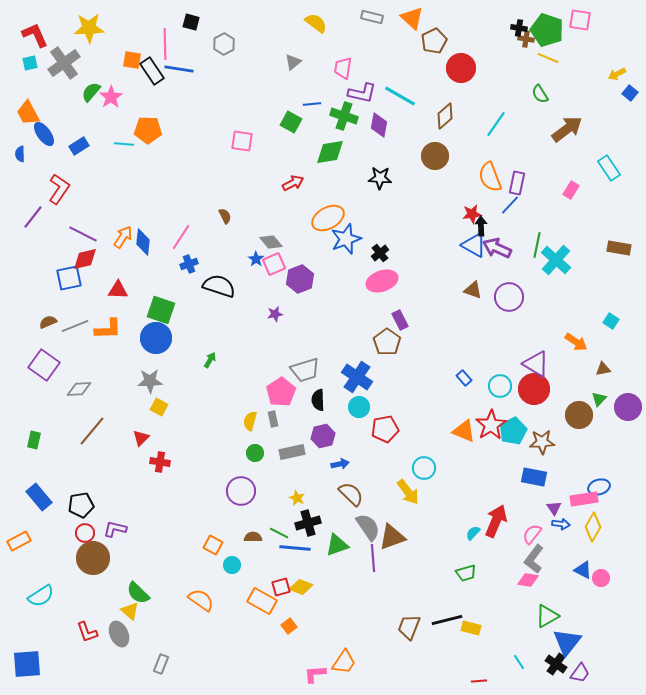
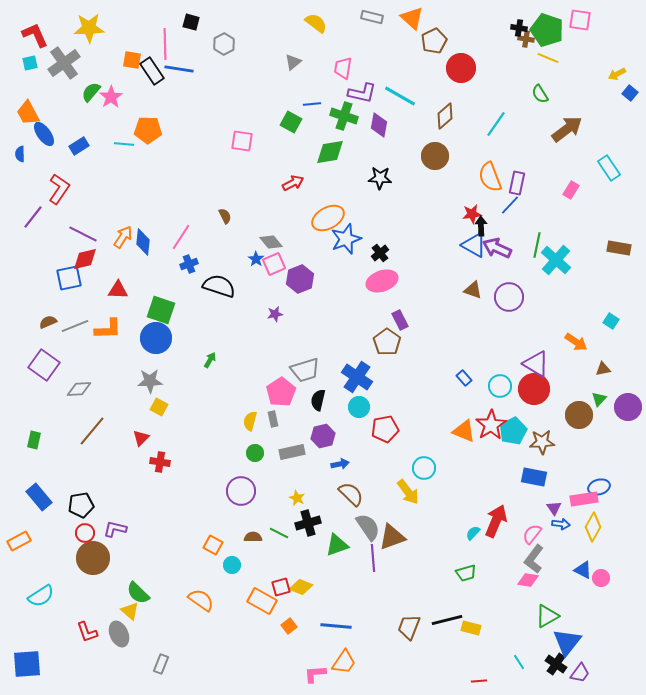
black semicircle at (318, 400): rotated 15 degrees clockwise
blue line at (295, 548): moved 41 px right, 78 px down
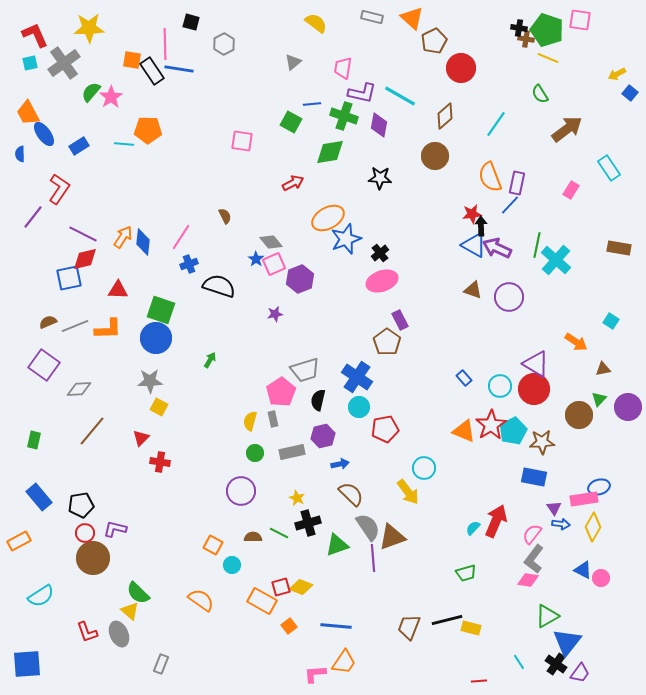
cyan semicircle at (473, 533): moved 5 px up
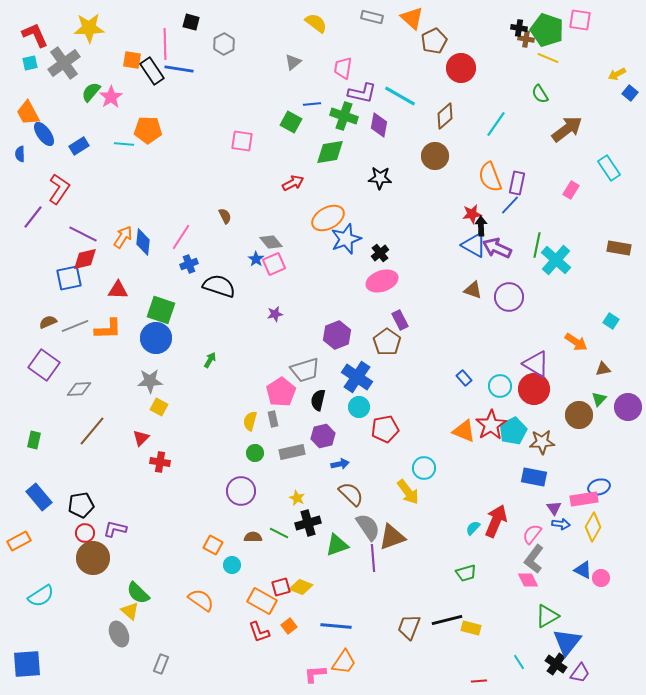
purple hexagon at (300, 279): moved 37 px right, 56 px down
pink diamond at (528, 580): rotated 55 degrees clockwise
red L-shape at (87, 632): moved 172 px right
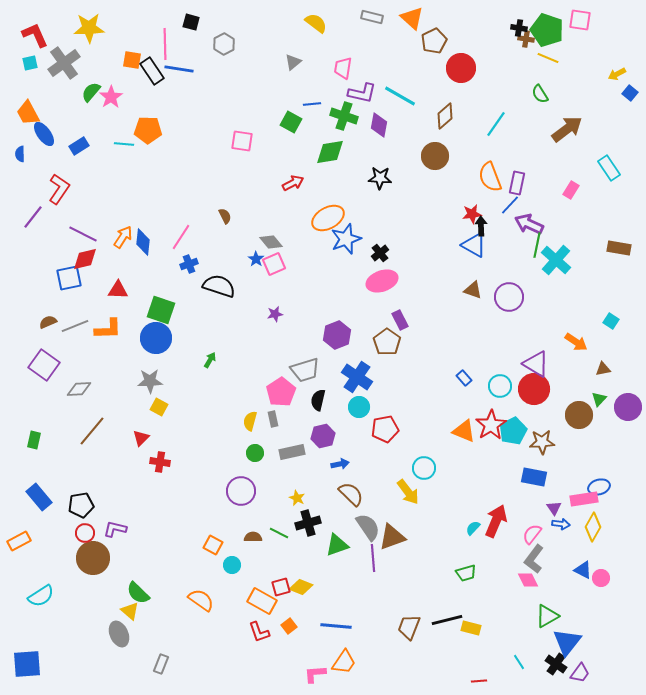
purple arrow at (497, 248): moved 32 px right, 24 px up
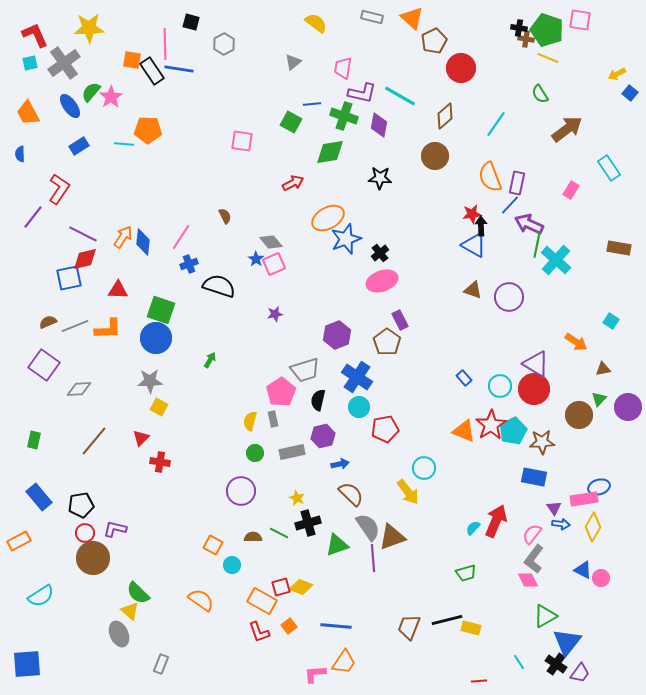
blue ellipse at (44, 134): moved 26 px right, 28 px up
brown line at (92, 431): moved 2 px right, 10 px down
green triangle at (547, 616): moved 2 px left
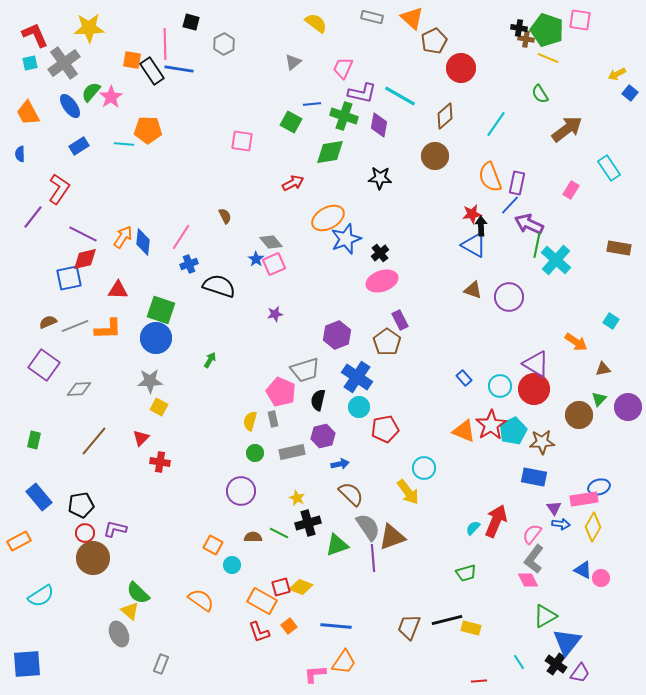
pink trapezoid at (343, 68): rotated 15 degrees clockwise
pink pentagon at (281, 392): rotated 16 degrees counterclockwise
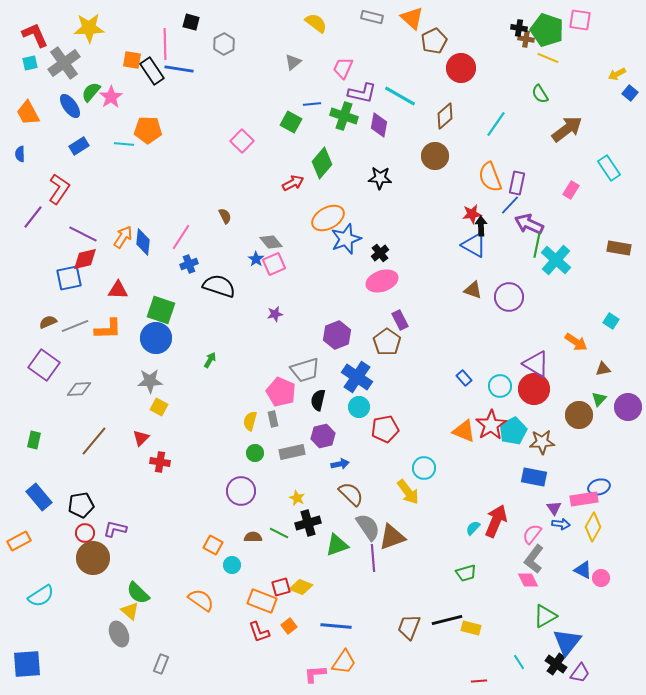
pink square at (242, 141): rotated 35 degrees clockwise
green diamond at (330, 152): moved 8 px left, 11 px down; rotated 40 degrees counterclockwise
orange rectangle at (262, 601): rotated 8 degrees counterclockwise
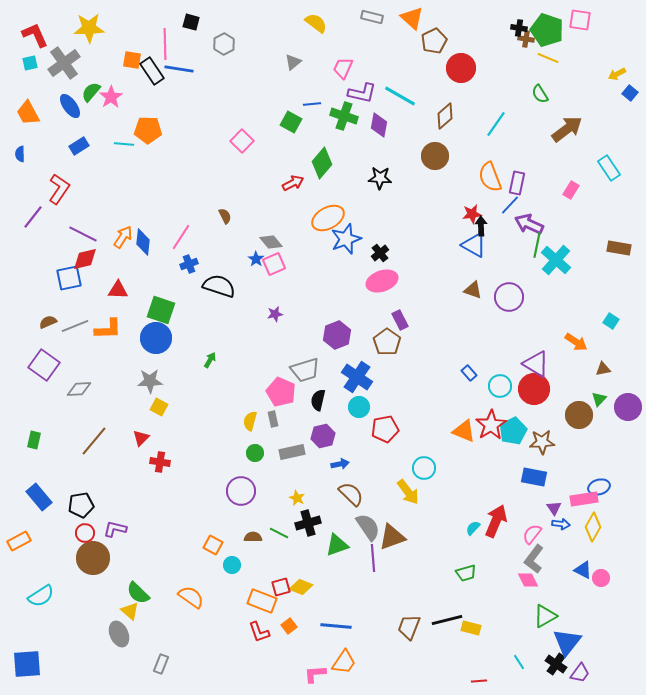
blue rectangle at (464, 378): moved 5 px right, 5 px up
orange semicircle at (201, 600): moved 10 px left, 3 px up
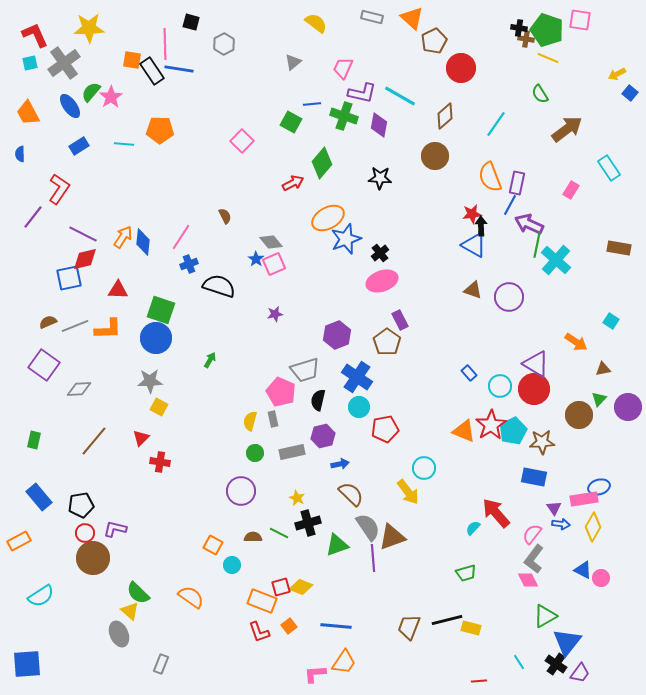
orange pentagon at (148, 130): moved 12 px right
blue line at (510, 205): rotated 15 degrees counterclockwise
red arrow at (496, 521): moved 8 px up; rotated 64 degrees counterclockwise
